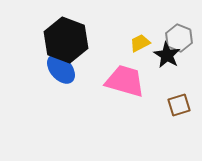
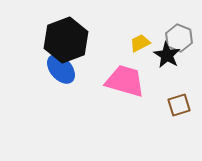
black hexagon: rotated 18 degrees clockwise
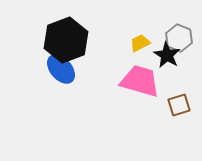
pink trapezoid: moved 15 px right
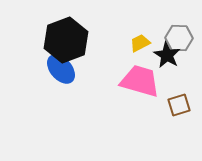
gray hexagon: rotated 20 degrees counterclockwise
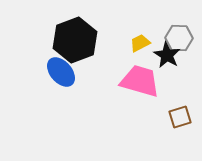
black hexagon: moved 9 px right
blue ellipse: moved 3 px down
brown square: moved 1 px right, 12 px down
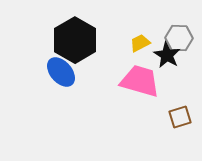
black hexagon: rotated 9 degrees counterclockwise
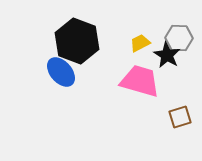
black hexagon: moved 2 px right, 1 px down; rotated 9 degrees counterclockwise
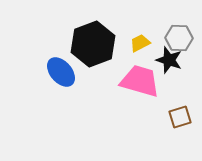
black hexagon: moved 16 px right, 3 px down; rotated 18 degrees clockwise
black star: moved 2 px right, 5 px down; rotated 12 degrees counterclockwise
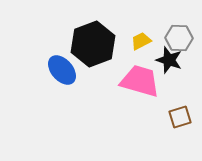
yellow trapezoid: moved 1 px right, 2 px up
blue ellipse: moved 1 px right, 2 px up
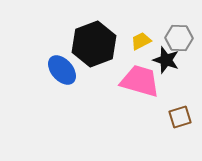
black hexagon: moved 1 px right
black star: moved 3 px left
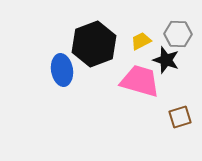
gray hexagon: moved 1 px left, 4 px up
blue ellipse: rotated 32 degrees clockwise
